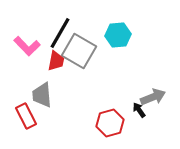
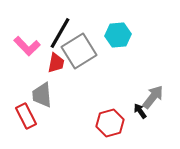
gray square: rotated 28 degrees clockwise
red trapezoid: moved 2 px down
gray arrow: rotated 30 degrees counterclockwise
black arrow: moved 1 px right, 1 px down
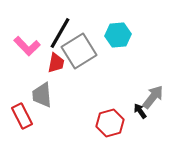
red rectangle: moved 4 px left
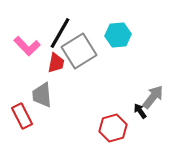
red hexagon: moved 3 px right, 5 px down
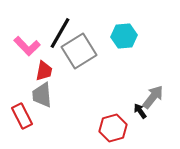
cyan hexagon: moved 6 px right, 1 px down
red trapezoid: moved 12 px left, 8 px down
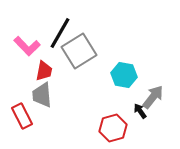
cyan hexagon: moved 39 px down; rotated 15 degrees clockwise
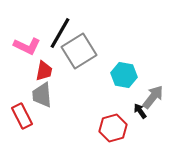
pink L-shape: rotated 20 degrees counterclockwise
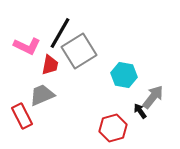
red trapezoid: moved 6 px right, 6 px up
gray trapezoid: rotated 72 degrees clockwise
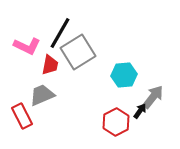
gray square: moved 1 px left, 1 px down
cyan hexagon: rotated 15 degrees counterclockwise
black arrow: rotated 70 degrees clockwise
red hexagon: moved 3 px right, 6 px up; rotated 12 degrees counterclockwise
